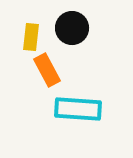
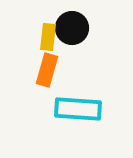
yellow rectangle: moved 17 px right
orange rectangle: rotated 44 degrees clockwise
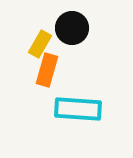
yellow rectangle: moved 8 px left, 7 px down; rotated 24 degrees clockwise
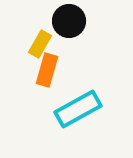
black circle: moved 3 px left, 7 px up
cyan rectangle: rotated 33 degrees counterclockwise
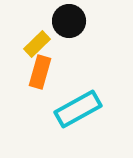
yellow rectangle: moved 3 px left; rotated 16 degrees clockwise
orange rectangle: moved 7 px left, 2 px down
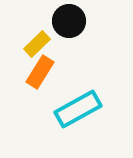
orange rectangle: rotated 16 degrees clockwise
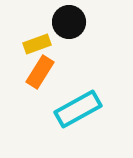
black circle: moved 1 px down
yellow rectangle: rotated 24 degrees clockwise
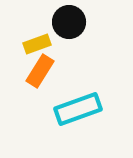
orange rectangle: moved 1 px up
cyan rectangle: rotated 9 degrees clockwise
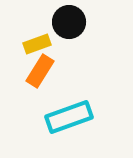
cyan rectangle: moved 9 px left, 8 px down
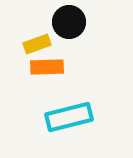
orange rectangle: moved 7 px right, 4 px up; rotated 56 degrees clockwise
cyan rectangle: rotated 6 degrees clockwise
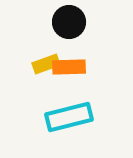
yellow rectangle: moved 9 px right, 20 px down
orange rectangle: moved 22 px right
